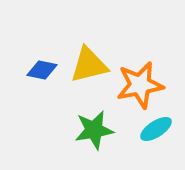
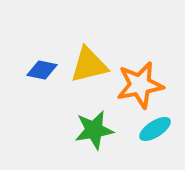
cyan ellipse: moved 1 px left
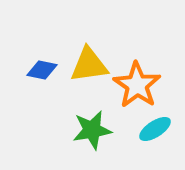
yellow triangle: rotated 6 degrees clockwise
orange star: moved 3 px left; rotated 27 degrees counterclockwise
green star: moved 2 px left
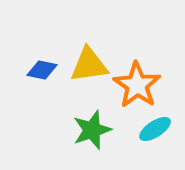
green star: rotated 9 degrees counterclockwise
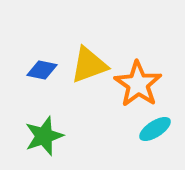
yellow triangle: rotated 12 degrees counterclockwise
orange star: moved 1 px right, 1 px up
green star: moved 48 px left, 6 px down
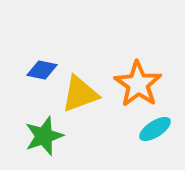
yellow triangle: moved 9 px left, 29 px down
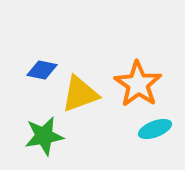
cyan ellipse: rotated 12 degrees clockwise
green star: rotated 9 degrees clockwise
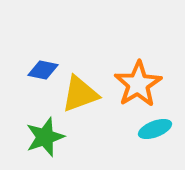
blue diamond: moved 1 px right
orange star: rotated 6 degrees clockwise
green star: moved 1 px right, 1 px down; rotated 9 degrees counterclockwise
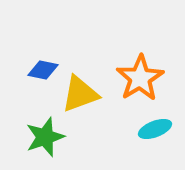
orange star: moved 2 px right, 6 px up
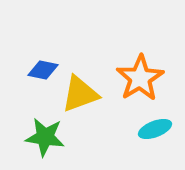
green star: rotated 27 degrees clockwise
